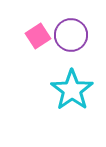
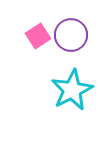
cyan star: rotated 9 degrees clockwise
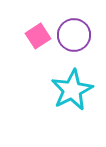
purple circle: moved 3 px right
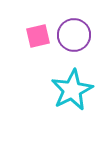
pink square: rotated 20 degrees clockwise
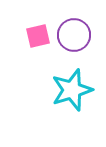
cyan star: rotated 9 degrees clockwise
